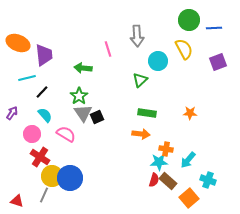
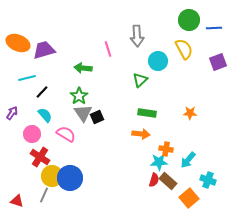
purple trapezoid: moved 5 px up; rotated 100 degrees counterclockwise
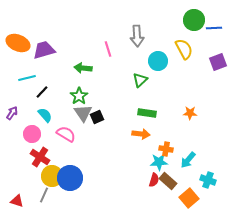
green circle: moved 5 px right
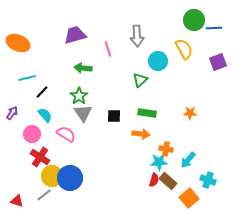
purple trapezoid: moved 31 px right, 15 px up
black square: moved 17 px right, 1 px up; rotated 24 degrees clockwise
gray line: rotated 28 degrees clockwise
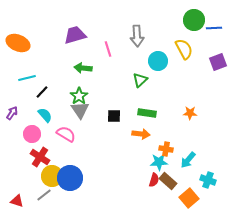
gray triangle: moved 3 px left, 3 px up
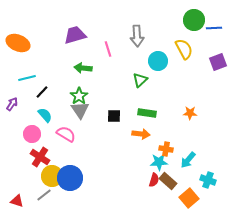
purple arrow: moved 9 px up
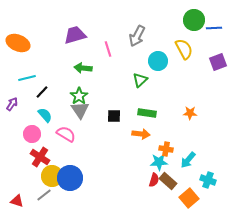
gray arrow: rotated 30 degrees clockwise
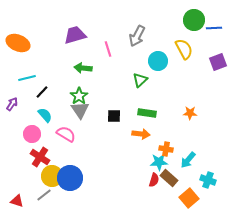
brown rectangle: moved 1 px right, 3 px up
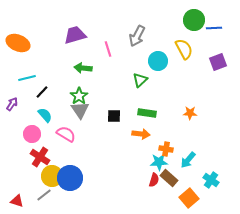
cyan cross: moved 3 px right; rotated 14 degrees clockwise
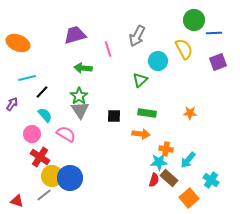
blue line: moved 5 px down
